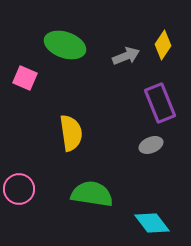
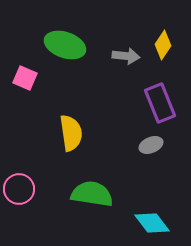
gray arrow: rotated 28 degrees clockwise
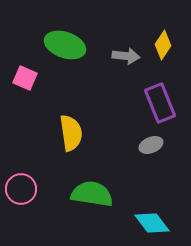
pink circle: moved 2 px right
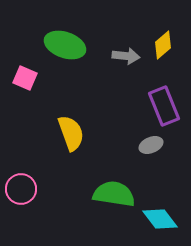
yellow diamond: rotated 16 degrees clockwise
purple rectangle: moved 4 px right, 3 px down
yellow semicircle: rotated 12 degrees counterclockwise
green semicircle: moved 22 px right
cyan diamond: moved 8 px right, 4 px up
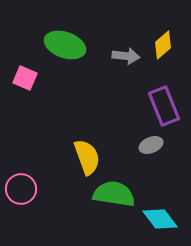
yellow semicircle: moved 16 px right, 24 px down
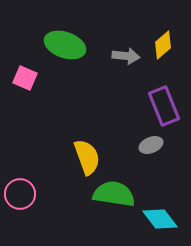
pink circle: moved 1 px left, 5 px down
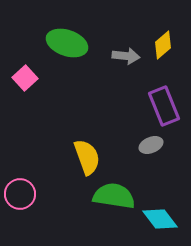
green ellipse: moved 2 px right, 2 px up
pink square: rotated 25 degrees clockwise
green semicircle: moved 2 px down
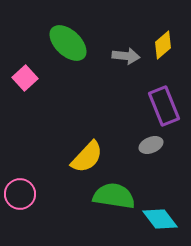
green ellipse: moved 1 px right; rotated 24 degrees clockwise
yellow semicircle: rotated 63 degrees clockwise
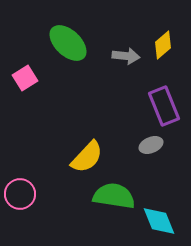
pink square: rotated 10 degrees clockwise
cyan diamond: moved 1 px left, 2 px down; rotated 15 degrees clockwise
